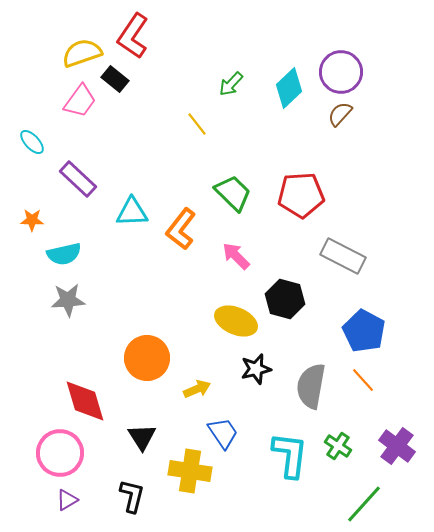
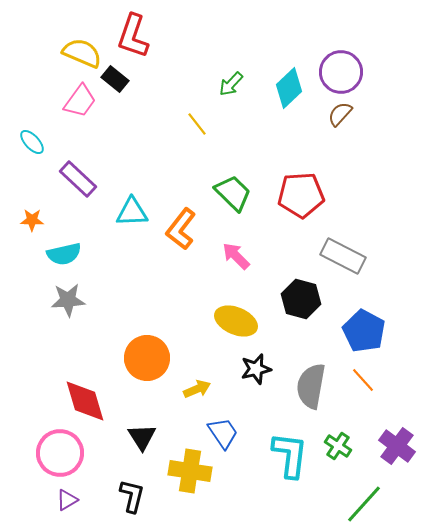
red L-shape: rotated 15 degrees counterclockwise
yellow semicircle: rotated 42 degrees clockwise
black hexagon: moved 16 px right
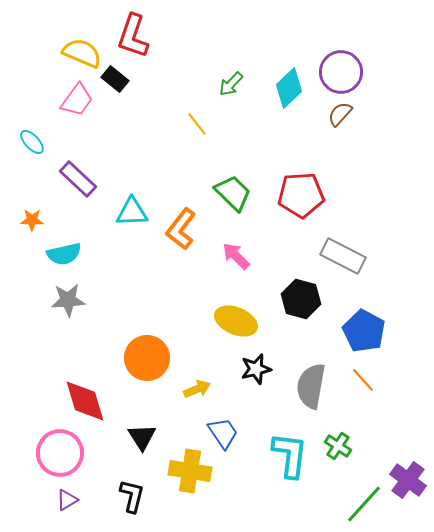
pink trapezoid: moved 3 px left, 1 px up
purple cross: moved 11 px right, 34 px down
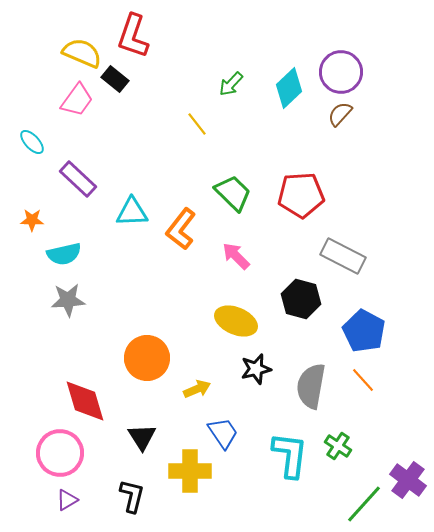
yellow cross: rotated 9 degrees counterclockwise
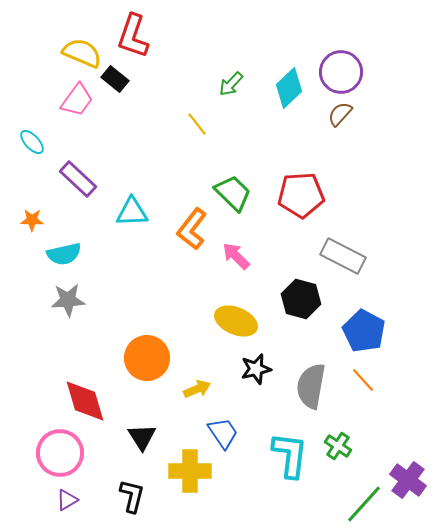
orange L-shape: moved 11 px right
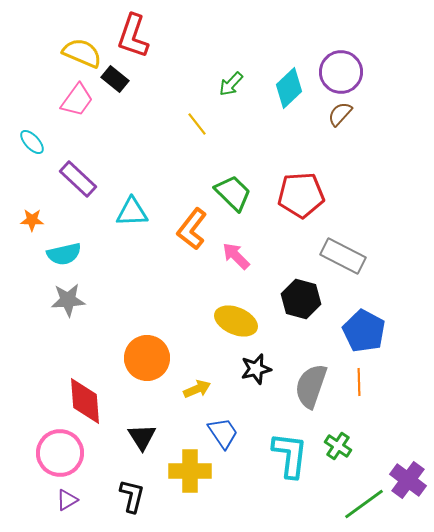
orange line: moved 4 px left, 2 px down; rotated 40 degrees clockwise
gray semicircle: rotated 9 degrees clockwise
red diamond: rotated 12 degrees clockwise
green line: rotated 12 degrees clockwise
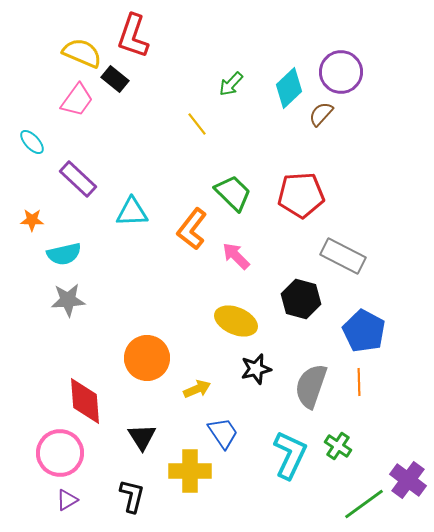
brown semicircle: moved 19 px left
cyan L-shape: rotated 18 degrees clockwise
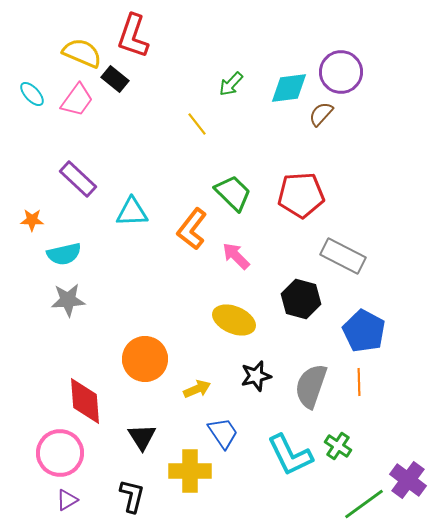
cyan diamond: rotated 36 degrees clockwise
cyan ellipse: moved 48 px up
yellow ellipse: moved 2 px left, 1 px up
orange circle: moved 2 px left, 1 px down
black star: moved 7 px down
cyan L-shape: rotated 129 degrees clockwise
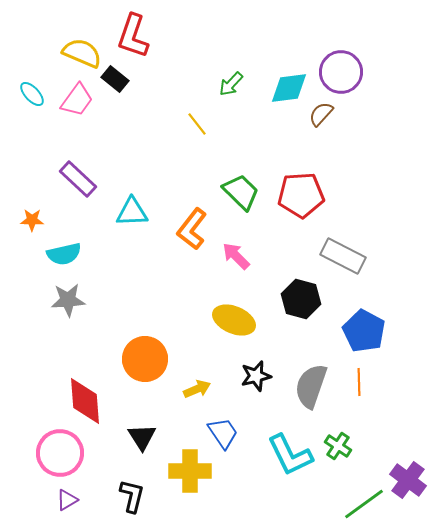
green trapezoid: moved 8 px right, 1 px up
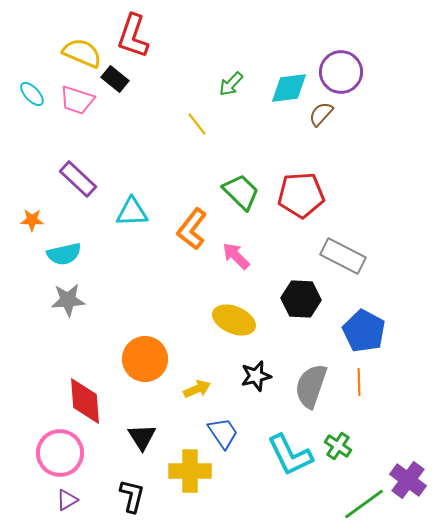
pink trapezoid: rotated 72 degrees clockwise
black hexagon: rotated 12 degrees counterclockwise
